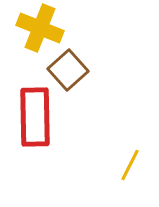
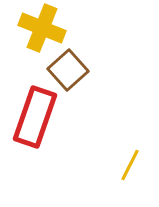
yellow cross: moved 2 px right
red rectangle: rotated 20 degrees clockwise
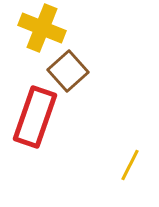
brown square: moved 1 px down
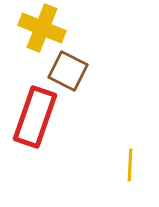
brown square: rotated 21 degrees counterclockwise
yellow line: rotated 24 degrees counterclockwise
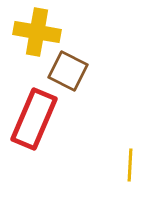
yellow cross: moved 5 px left, 4 px down; rotated 12 degrees counterclockwise
red rectangle: moved 1 px left, 2 px down; rotated 4 degrees clockwise
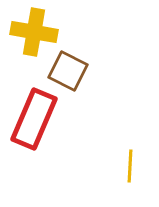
yellow cross: moved 3 px left
yellow line: moved 1 px down
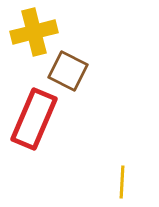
yellow cross: rotated 24 degrees counterclockwise
yellow line: moved 8 px left, 16 px down
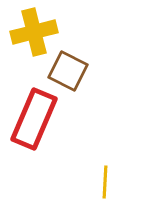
yellow line: moved 17 px left
